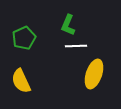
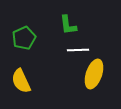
green L-shape: rotated 30 degrees counterclockwise
white line: moved 2 px right, 4 px down
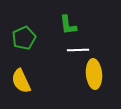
yellow ellipse: rotated 24 degrees counterclockwise
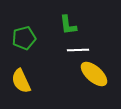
green pentagon: rotated 10 degrees clockwise
yellow ellipse: rotated 44 degrees counterclockwise
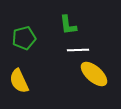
yellow semicircle: moved 2 px left
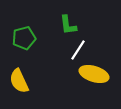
white line: rotated 55 degrees counterclockwise
yellow ellipse: rotated 24 degrees counterclockwise
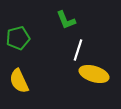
green L-shape: moved 2 px left, 5 px up; rotated 15 degrees counterclockwise
green pentagon: moved 6 px left
white line: rotated 15 degrees counterclockwise
